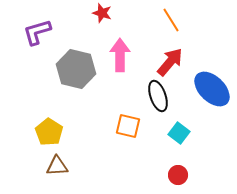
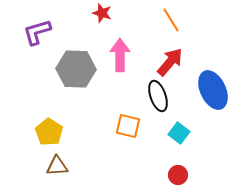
gray hexagon: rotated 12 degrees counterclockwise
blue ellipse: moved 1 px right, 1 px down; rotated 21 degrees clockwise
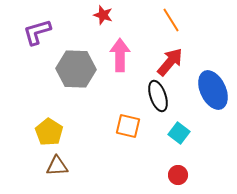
red star: moved 1 px right, 2 px down
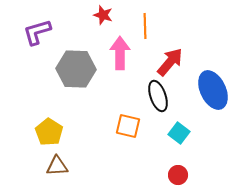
orange line: moved 26 px left, 6 px down; rotated 30 degrees clockwise
pink arrow: moved 2 px up
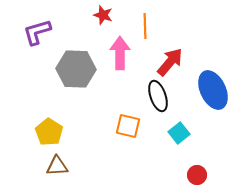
cyan square: rotated 15 degrees clockwise
red circle: moved 19 px right
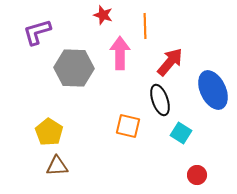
gray hexagon: moved 2 px left, 1 px up
black ellipse: moved 2 px right, 4 px down
cyan square: moved 2 px right; rotated 20 degrees counterclockwise
